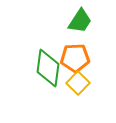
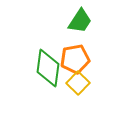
orange pentagon: moved 1 px down; rotated 8 degrees counterclockwise
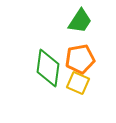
orange pentagon: moved 5 px right
yellow square: rotated 20 degrees counterclockwise
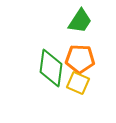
orange pentagon: rotated 12 degrees clockwise
green diamond: moved 3 px right
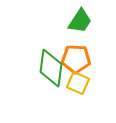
orange pentagon: moved 4 px left
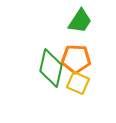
green diamond: rotated 6 degrees clockwise
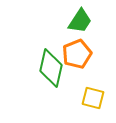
orange pentagon: moved 1 px right, 5 px up; rotated 24 degrees counterclockwise
yellow square: moved 15 px right, 15 px down; rotated 10 degrees counterclockwise
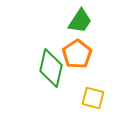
orange pentagon: rotated 12 degrees counterclockwise
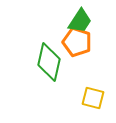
orange pentagon: moved 12 px up; rotated 20 degrees counterclockwise
green diamond: moved 2 px left, 6 px up
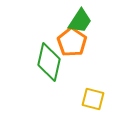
orange pentagon: moved 5 px left; rotated 16 degrees clockwise
yellow square: moved 1 px down
